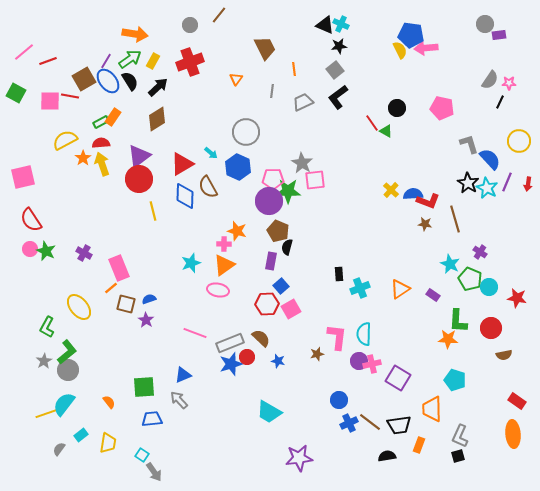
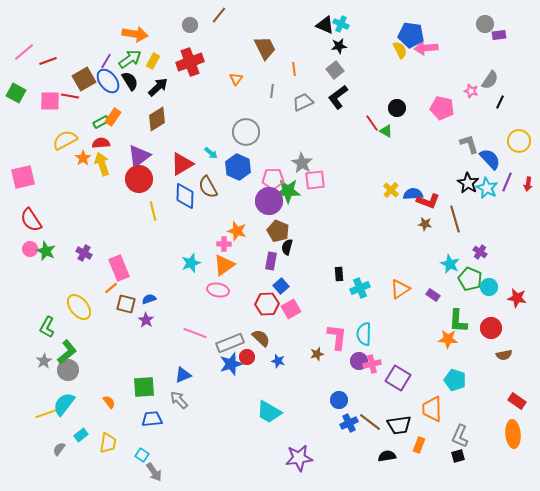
pink star at (509, 83): moved 38 px left, 8 px down; rotated 16 degrees clockwise
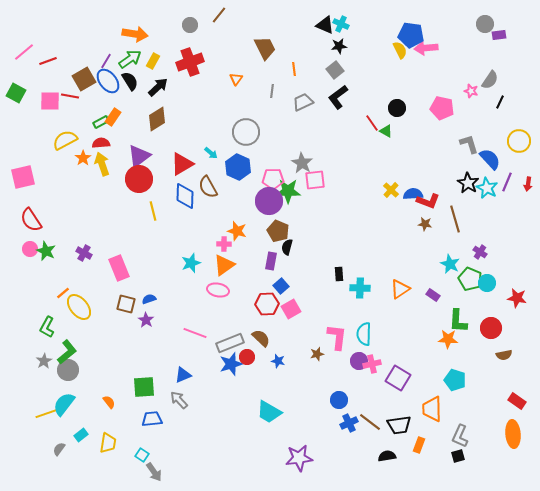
cyan circle at (489, 287): moved 2 px left, 4 px up
orange line at (111, 288): moved 48 px left, 5 px down
cyan cross at (360, 288): rotated 24 degrees clockwise
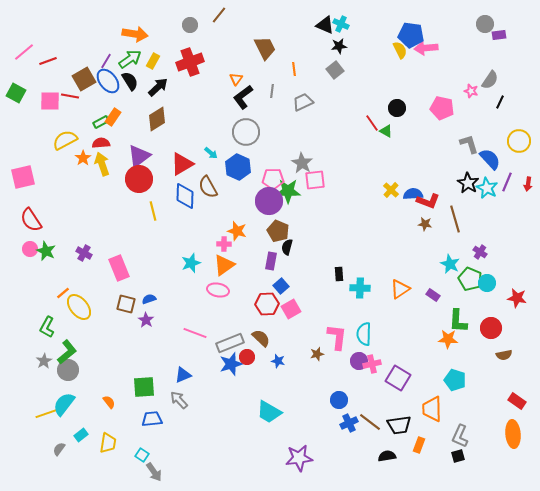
black L-shape at (338, 97): moved 95 px left
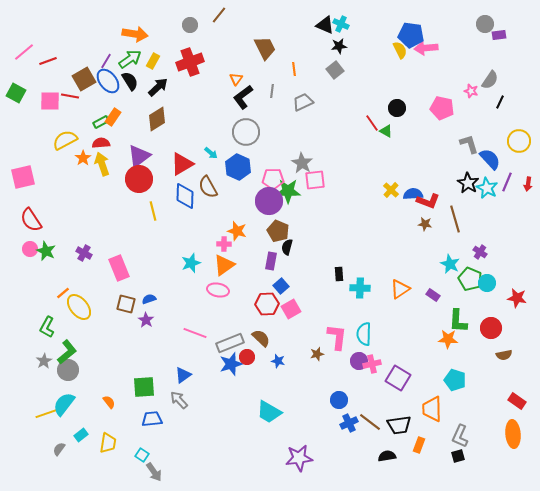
blue triangle at (183, 375): rotated 12 degrees counterclockwise
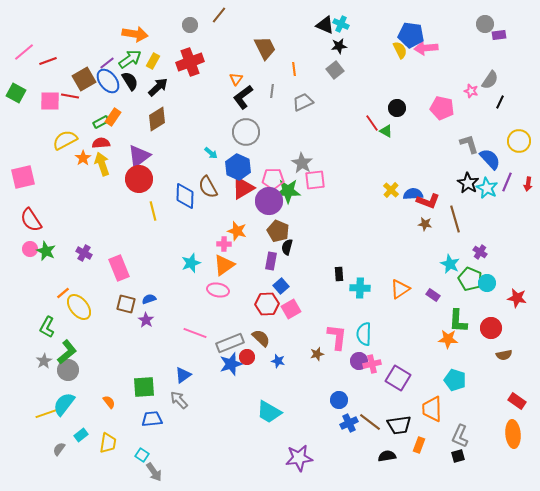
purple line at (106, 61): moved 1 px right, 2 px down; rotated 21 degrees clockwise
red triangle at (182, 164): moved 61 px right, 24 px down
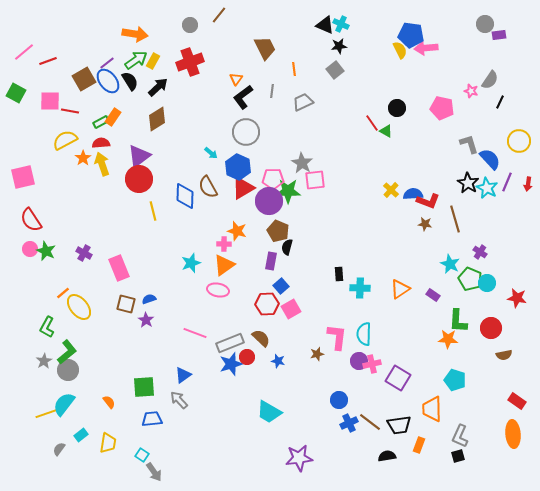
green arrow at (130, 59): moved 6 px right, 1 px down
red line at (70, 96): moved 15 px down
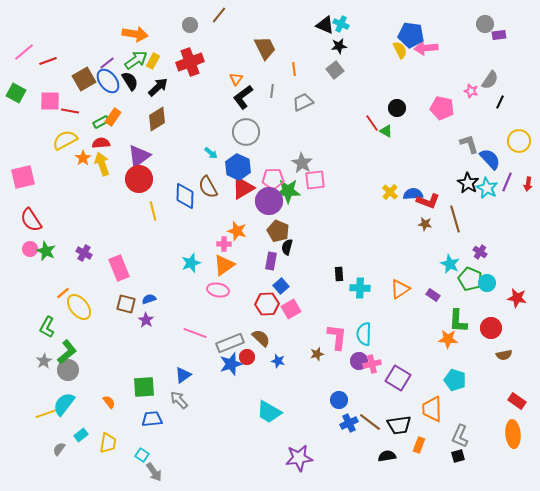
yellow cross at (391, 190): moved 1 px left, 2 px down
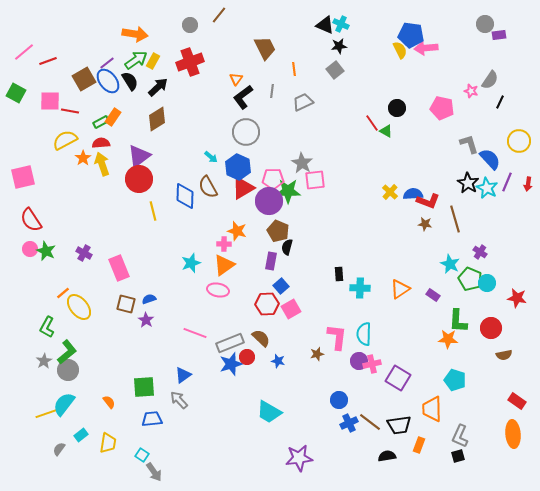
cyan arrow at (211, 153): moved 4 px down
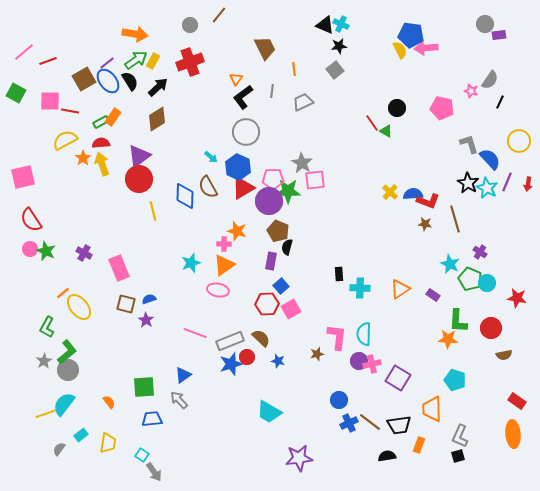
gray rectangle at (230, 343): moved 2 px up
